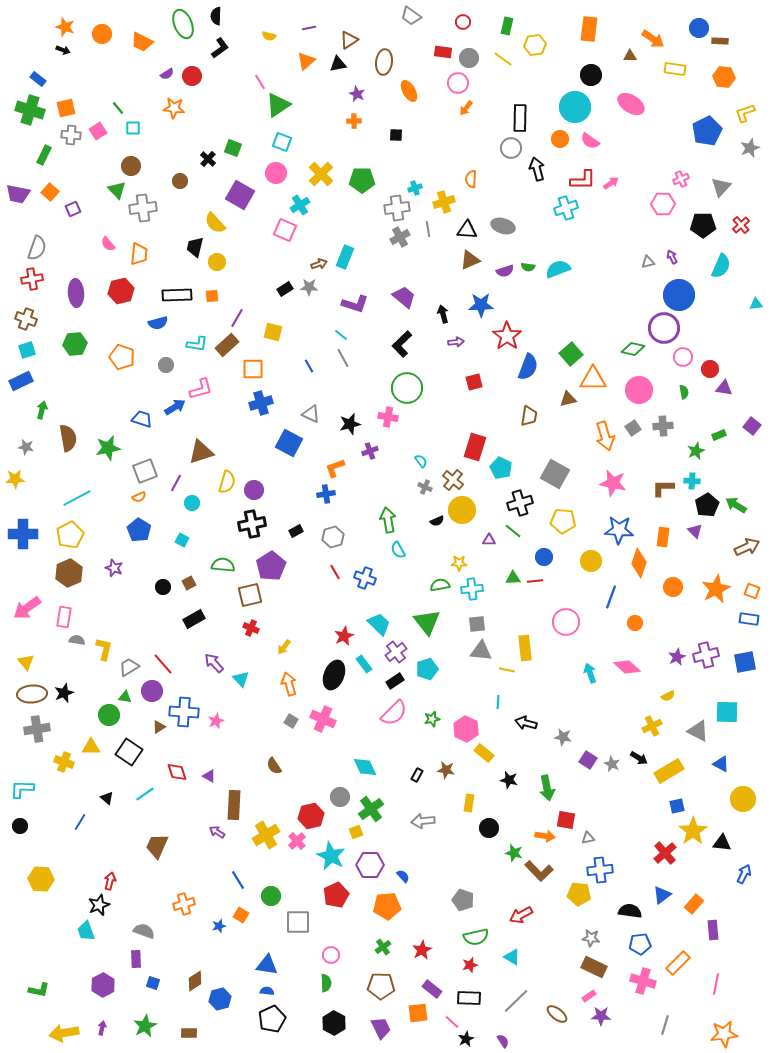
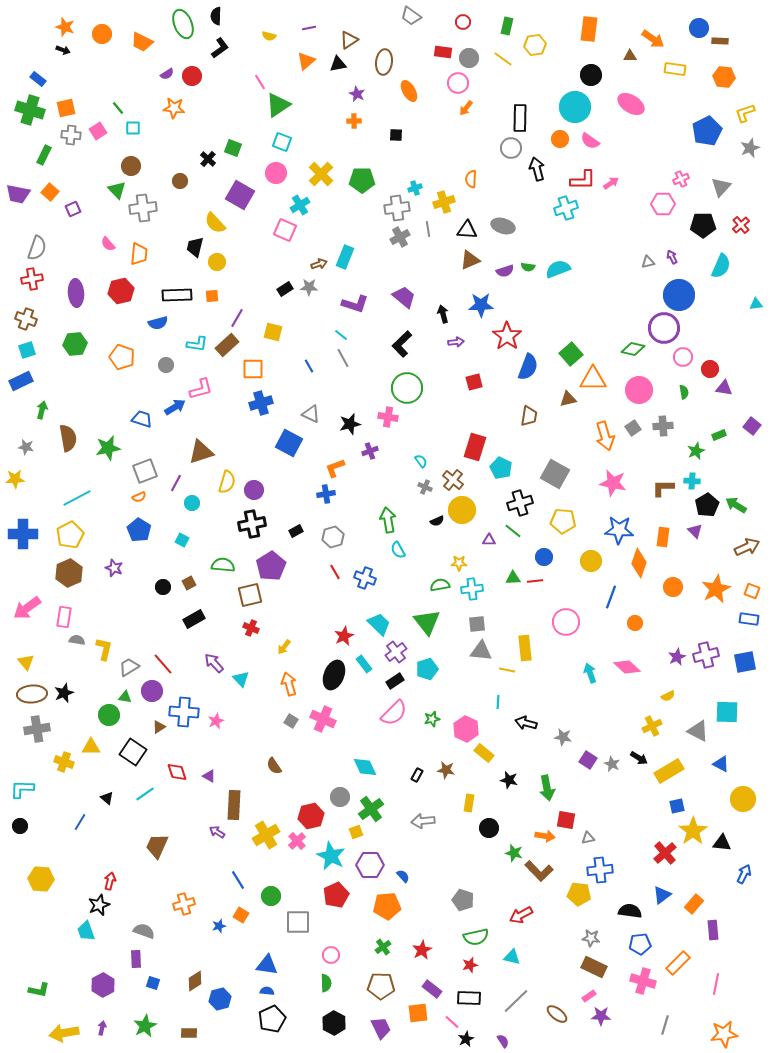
black square at (129, 752): moved 4 px right
cyan triangle at (512, 957): rotated 18 degrees counterclockwise
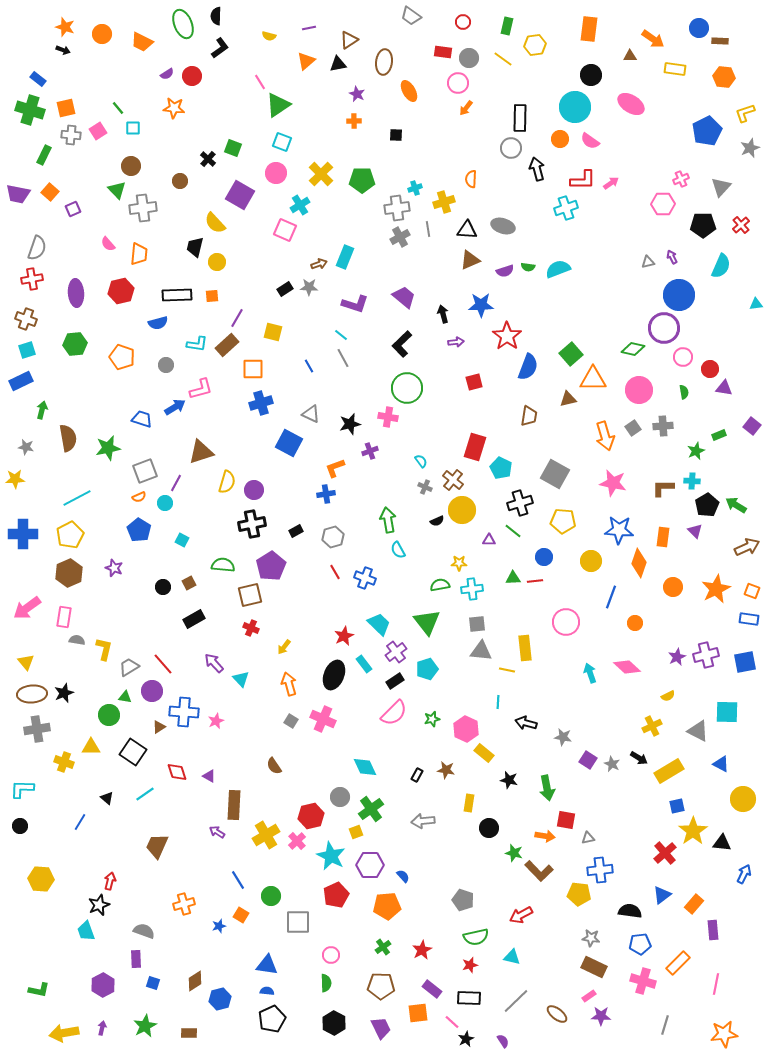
cyan circle at (192, 503): moved 27 px left
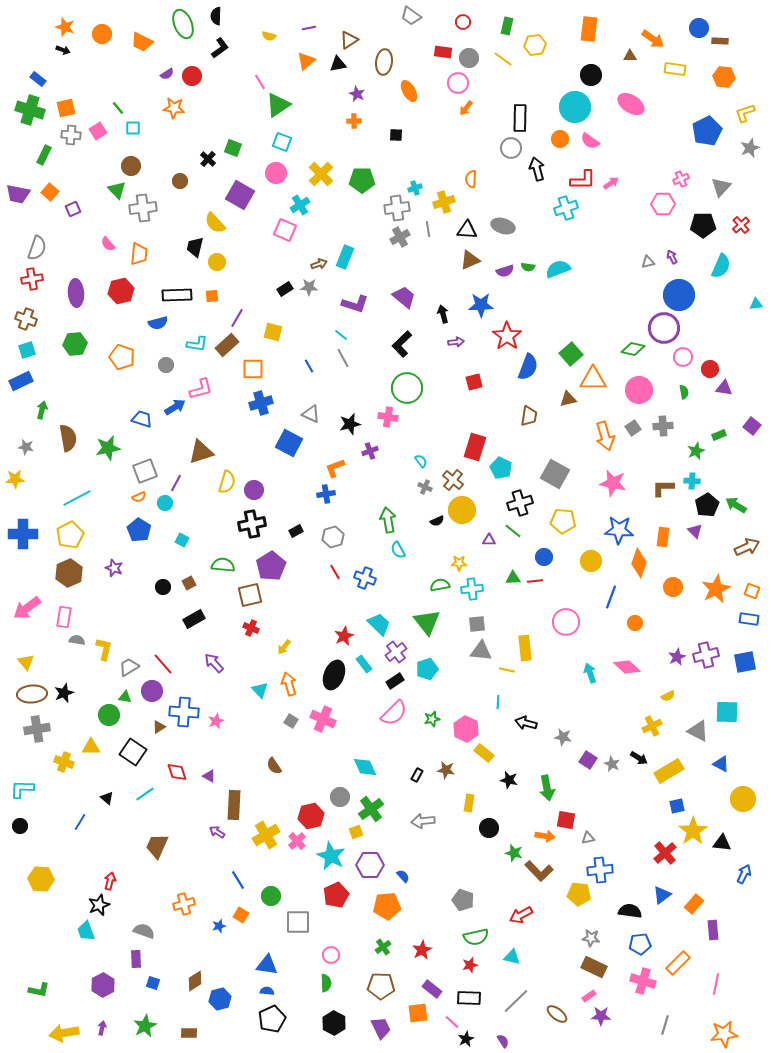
cyan triangle at (241, 679): moved 19 px right, 11 px down
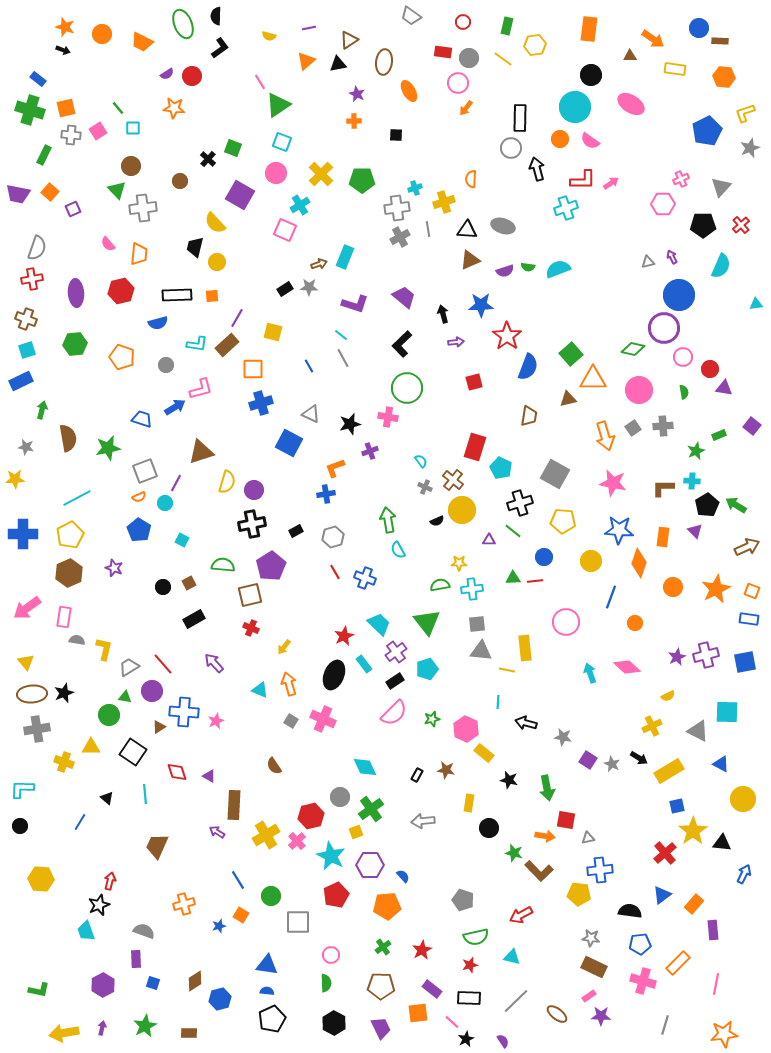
cyan triangle at (260, 690): rotated 24 degrees counterclockwise
cyan line at (145, 794): rotated 60 degrees counterclockwise
